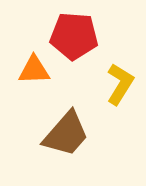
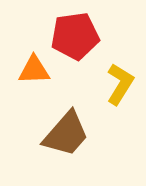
red pentagon: moved 1 px right; rotated 12 degrees counterclockwise
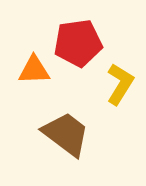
red pentagon: moved 3 px right, 7 px down
brown trapezoid: rotated 94 degrees counterclockwise
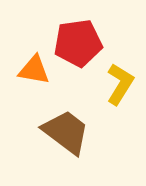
orange triangle: rotated 12 degrees clockwise
brown trapezoid: moved 2 px up
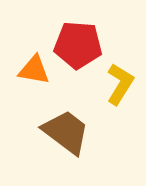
red pentagon: moved 2 px down; rotated 12 degrees clockwise
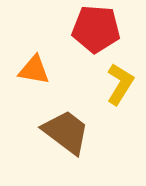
red pentagon: moved 18 px right, 16 px up
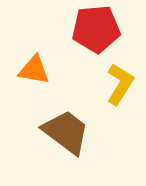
red pentagon: rotated 9 degrees counterclockwise
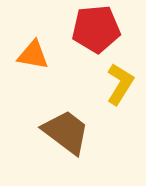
orange triangle: moved 1 px left, 15 px up
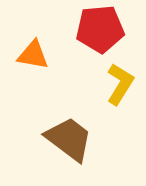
red pentagon: moved 4 px right
brown trapezoid: moved 3 px right, 7 px down
